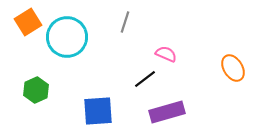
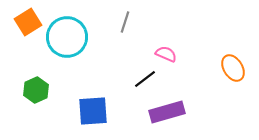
blue square: moved 5 px left
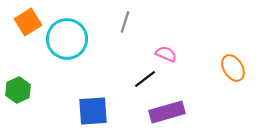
cyan circle: moved 2 px down
green hexagon: moved 18 px left
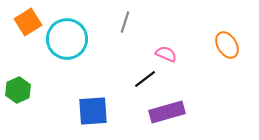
orange ellipse: moved 6 px left, 23 px up
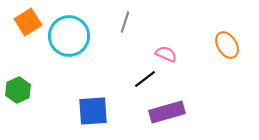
cyan circle: moved 2 px right, 3 px up
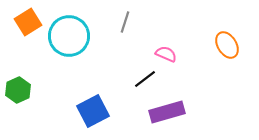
blue square: rotated 24 degrees counterclockwise
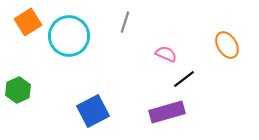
black line: moved 39 px right
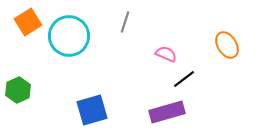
blue square: moved 1 px left, 1 px up; rotated 12 degrees clockwise
